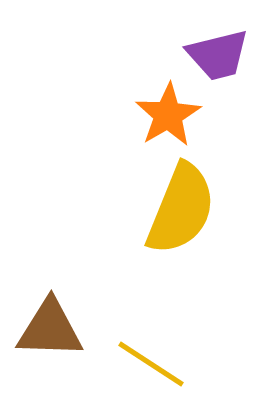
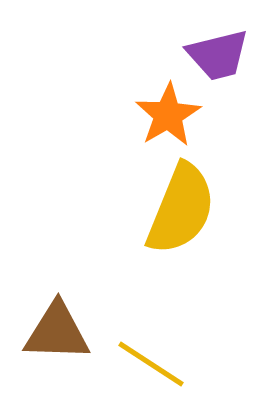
brown triangle: moved 7 px right, 3 px down
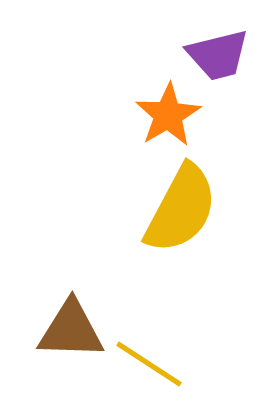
yellow semicircle: rotated 6 degrees clockwise
brown triangle: moved 14 px right, 2 px up
yellow line: moved 2 px left
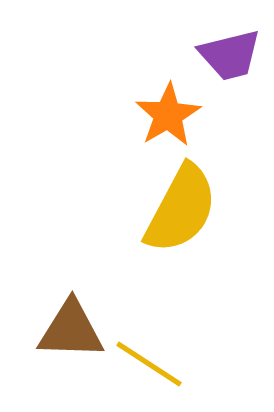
purple trapezoid: moved 12 px right
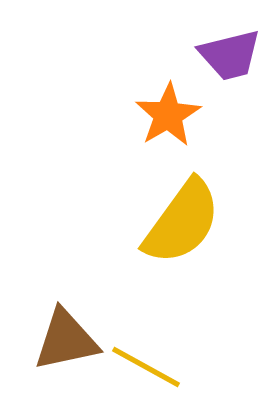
yellow semicircle: moved 1 px right, 13 px down; rotated 8 degrees clockwise
brown triangle: moved 5 px left, 10 px down; rotated 14 degrees counterclockwise
yellow line: moved 3 px left, 3 px down; rotated 4 degrees counterclockwise
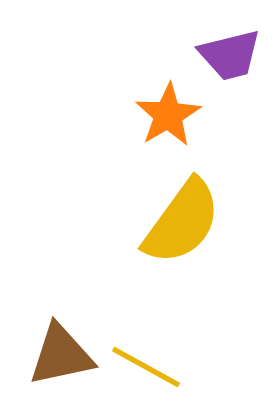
brown triangle: moved 5 px left, 15 px down
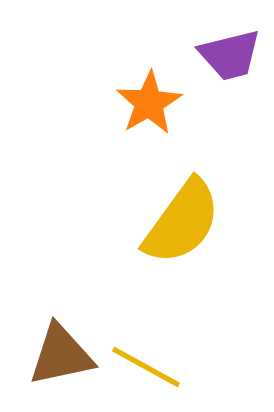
orange star: moved 19 px left, 12 px up
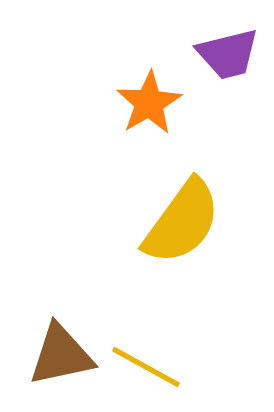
purple trapezoid: moved 2 px left, 1 px up
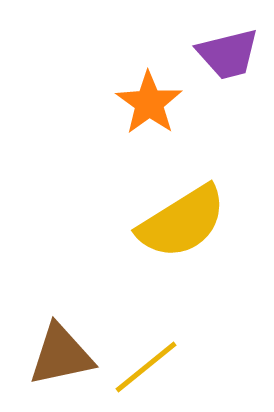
orange star: rotated 6 degrees counterclockwise
yellow semicircle: rotated 22 degrees clockwise
yellow line: rotated 68 degrees counterclockwise
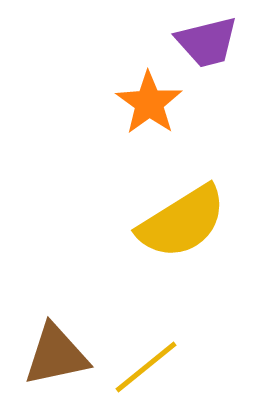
purple trapezoid: moved 21 px left, 12 px up
brown triangle: moved 5 px left
